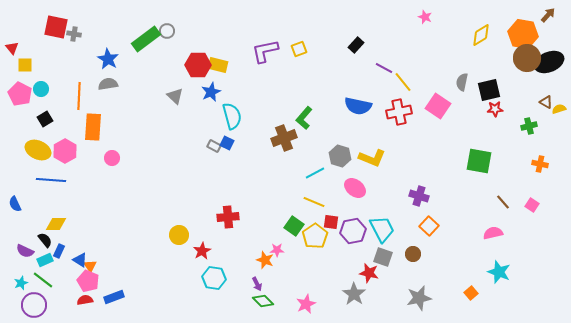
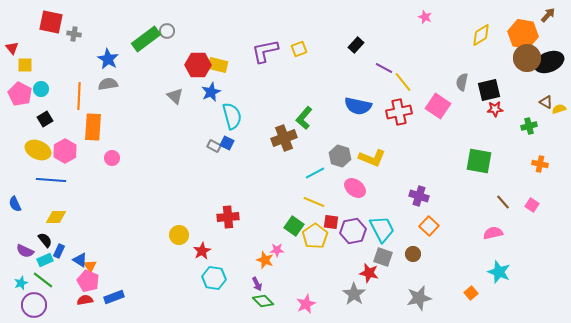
red square at (56, 27): moved 5 px left, 5 px up
yellow diamond at (56, 224): moved 7 px up
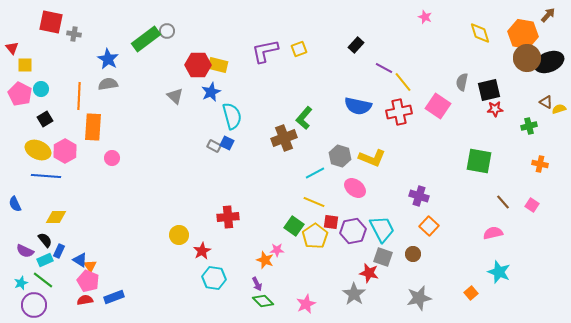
yellow diamond at (481, 35): moved 1 px left, 2 px up; rotated 75 degrees counterclockwise
blue line at (51, 180): moved 5 px left, 4 px up
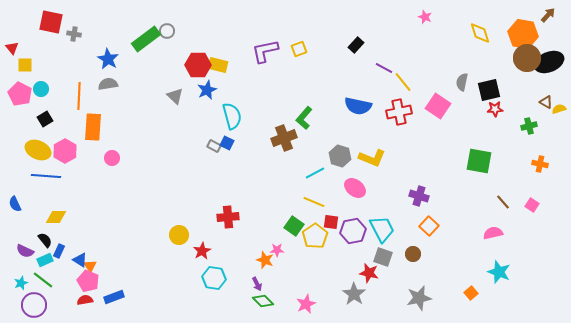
blue star at (211, 92): moved 4 px left, 2 px up
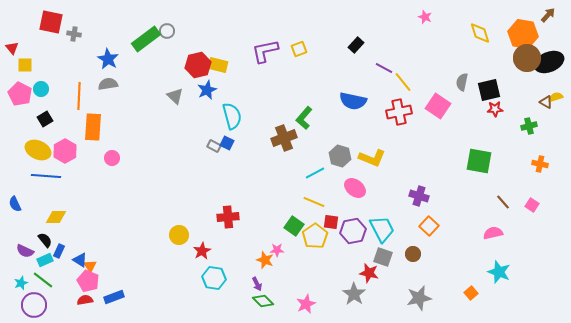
red hexagon at (198, 65): rotated 15 degrees counterclockwise
blue semicircle at (358, 106): moved 5 px left, 5 px up
yellow semicircle at (559, 109): moved 3 px left, 12 px up
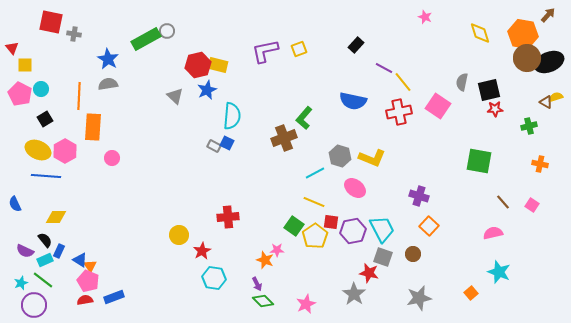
green rectangle at (146, 39): rotated 8 degrees clockwise
cyan semicircle at (232, 116): rotated 20 degrees clockwise
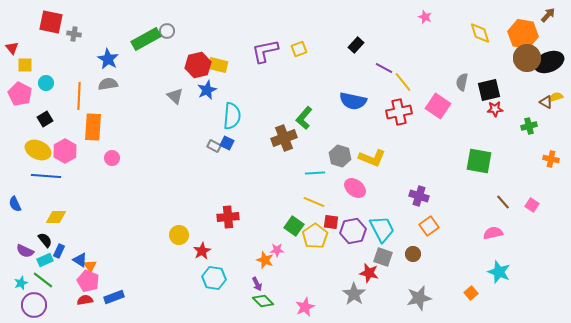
cyan circle at (41, 89): moved 5 px right, 6 px up
orange cross at (540, 164): moved 11 px right, 5 px up
cyan line at (315, 173): rotated 24 degrees clockwise
orange square at (429, 226): rotated 12 degrees clockwise
pink star at (306, 304): moved 1 px left, 3 px down
